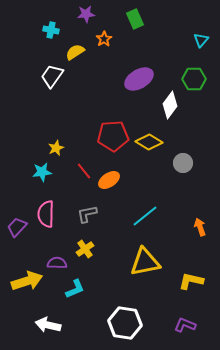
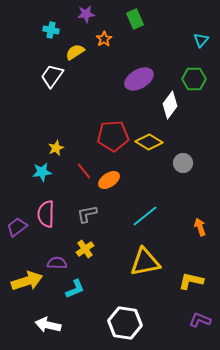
purple trapezoid: rotated 10 degrees clockwise
purple L-shape: moved 15 px right, 5 px up
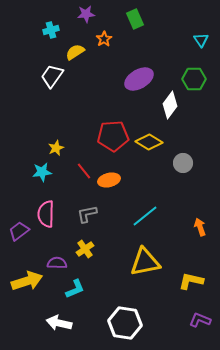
cyan cross: rotated 28 degrees counterclockwise
cyan triangle: rotated 14 degrees counterclockwise
orange ellipse: rotated 20 degrees clockwise
purple trapezoid: moved 2 px right, 4 px down
white arrow: moved 11 px right, 2 px up
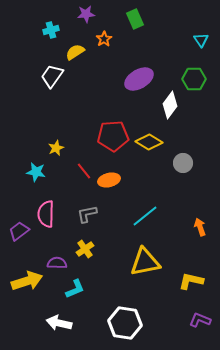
cyan star: moved 6 px left; rotated 18 degrees clockwise
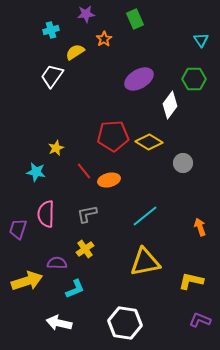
purple trapezoid: moved 1 px left, 2 px up; rotated 35 degrees counterclockwise
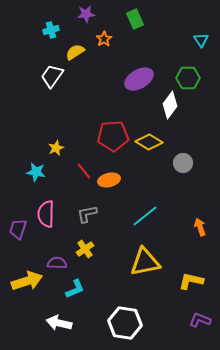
green hexagon: moved 6 px left, 1 px up
